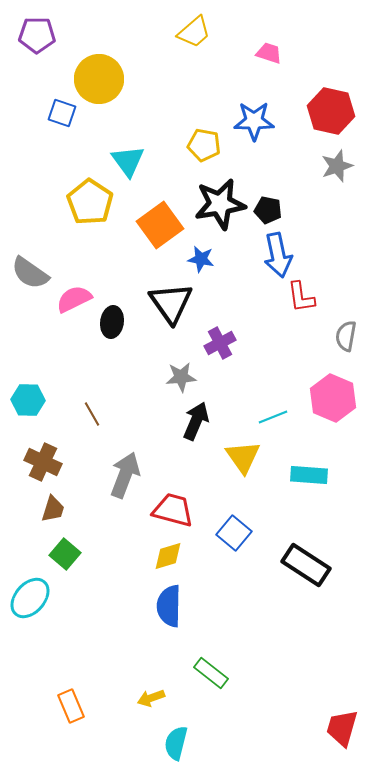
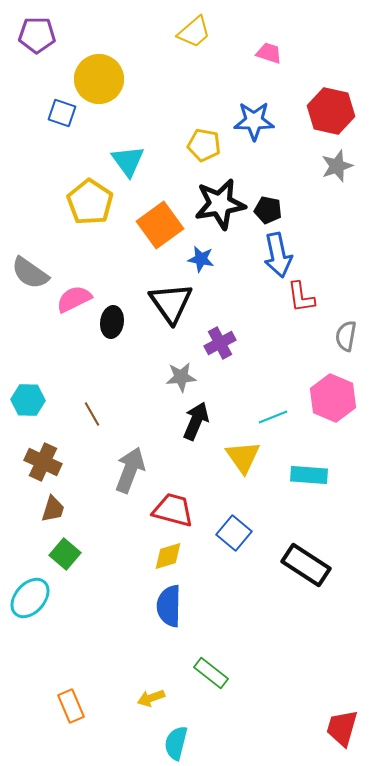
gray arrow at (125, 475): moved 5 px right, 5 px up
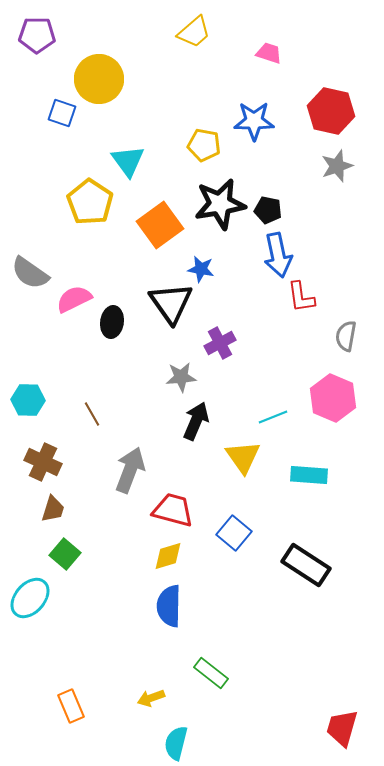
blue star at (201, 259): moved 10 px down
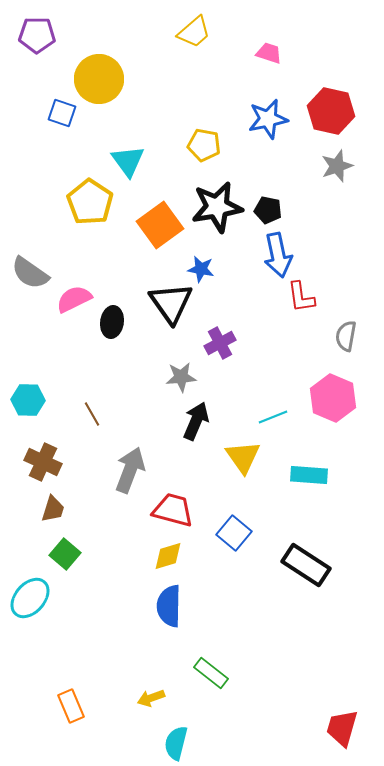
blue star at (254, 121): moved 14 px right, 2 px up; rotated 12 degrees counterclockwise
black star at (220, 204): moved 3 px left, 3 px down
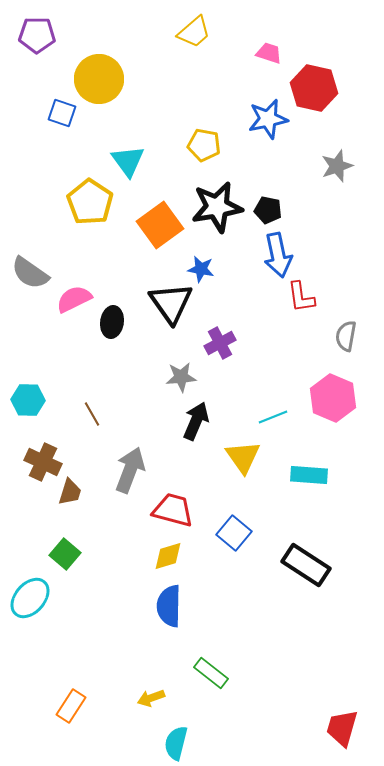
red hexagon at (331, 111): moved 17 px left, 23 px up
brown trapezoid at (53, 509): moved 17 px right, 17 px up
orange rectangle at (71, 706): rotated 56 degrees clockwise
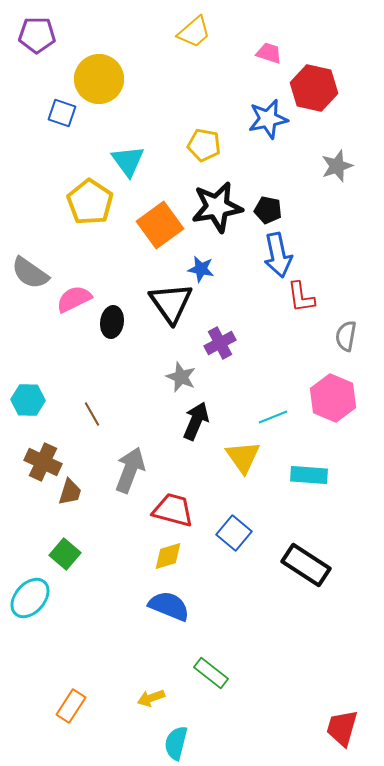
gray star at (181, 377): rotated 28 degrees clockwise
blue semicircle at (169, 606): rotated 111 degrees clockwise
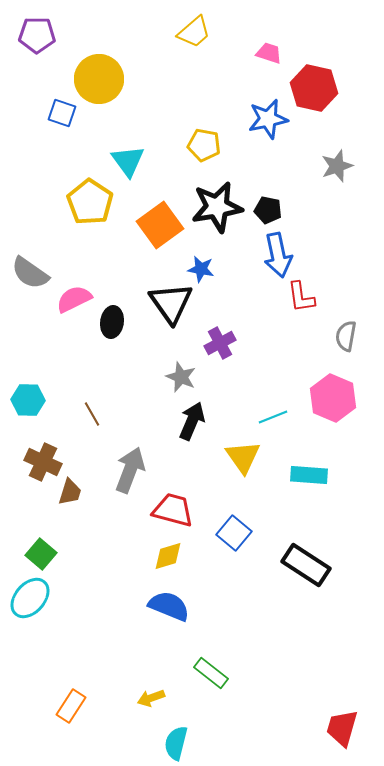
black arrow at (196, 421): moved 4 px left
green square at (65, 554): moved 24 px left
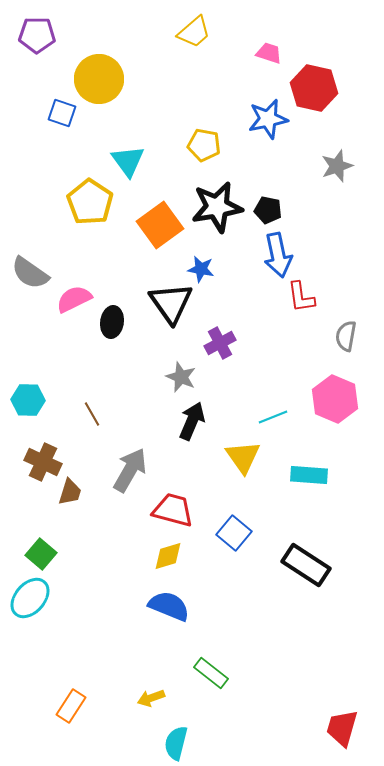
pink hexagon at (333, 398): moved 2 px right, 1 px down
gray arrow at (130, 470): rotated 9 degrees clockwise
